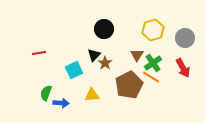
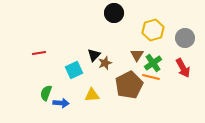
black circle: moved 10 px right, 16 px up
brown star: rotated 16 degrees clockwise
orange line: rotated 18 degrees counterclockwise
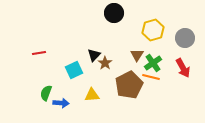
brown star: rotated 16 degrees counterclockwise
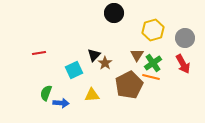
red arrow: moved 4 px up
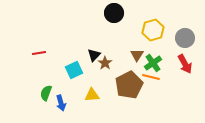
red arrow: moved 2 px right
blue arrow: rotated 70 degrees clockwise
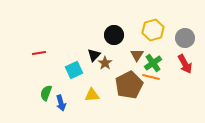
black circle: moved 22 px down
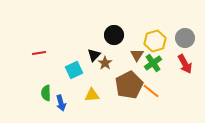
yellow hexagon: moved 2 px right, 11 px down
orange line: moved 14 px down; rotated 24 degrees clockwise
green semicircle: rotated 21 degrees counterclockwise
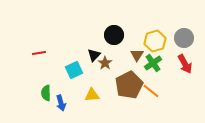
gray circle: moved 1 px left
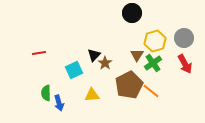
black circle: moved 18 px right, 22 px up
blue arrow: moved 2 px left
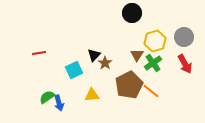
gray circle: moved 1 px up
green semicircle: moved 1 px right, 4 px down; rotated 56 degrees clockwise
